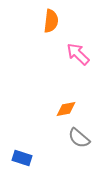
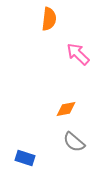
orange semicircle: moved 2 px left, 2 px up
gray semicircle: moved 5 px left, 4 px down
blue rectangle: moved 3 px right
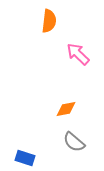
orange semicircle: moved 2 px down
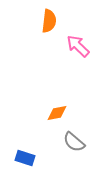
pink arrow: moved 8 px up
orange diamond: moved 9 px left, 4 px down
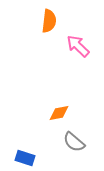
orange diamond: moved 2 px right
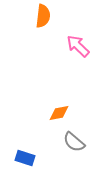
orange semicircle: moved 6 px left, 5 px up
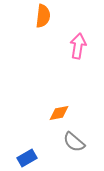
pink arrow: rotated 55 degrees clockwise
blue rectangle: moved 2 px right; rotated 48 degrees counterclockwise
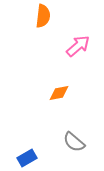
pink arrow: rotated 40 degrees clockwise
orange diamond: moved 20 px up
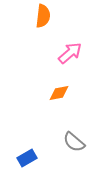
pink arrow: moved 8 px left, 7 px down
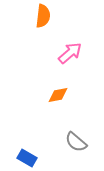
orange diamond: moved 1 px left, 2 px down
gray semicircle: moved 2 px right
blue rectangle: rotated 60 degrees clockwise
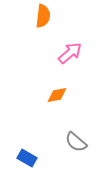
orange diamond: moved 1 px left
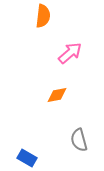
gray semicircle: moved 3 px right, 2 px up; rotated 35 degrees clockwise
